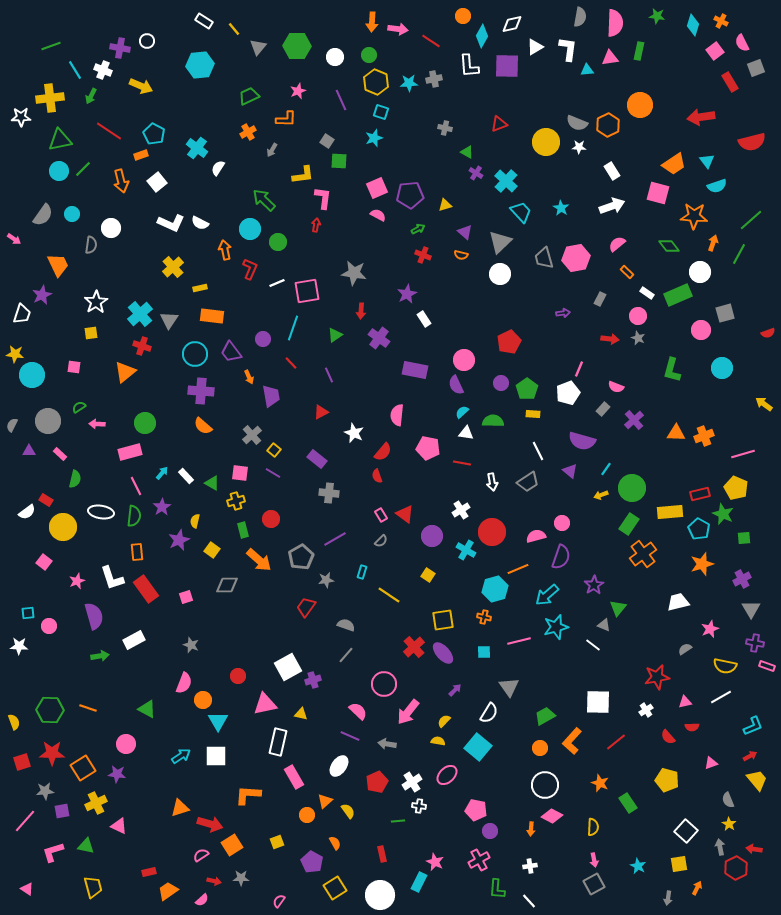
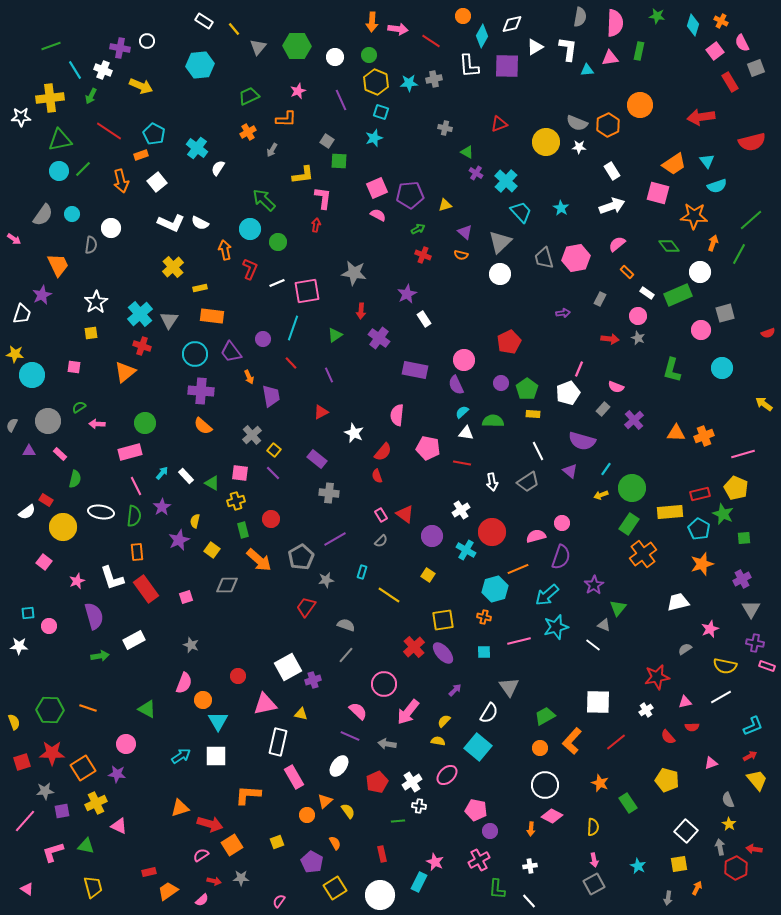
purple line at (273, 473): rotated 14 degrees clockwise
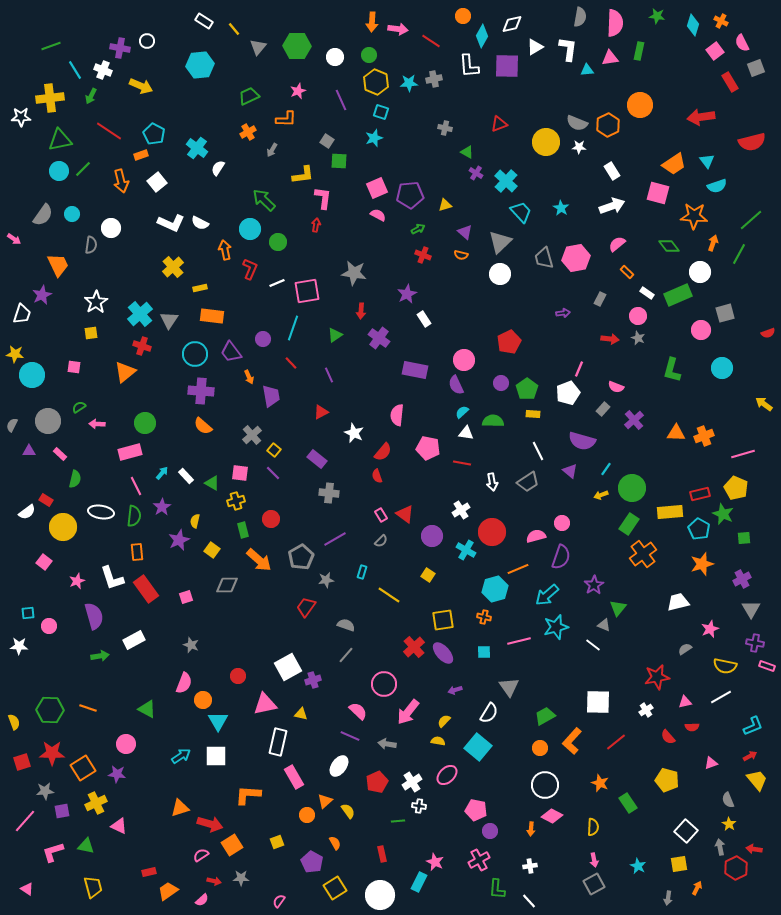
purple arrow at (455, 690): rotated 152 degrees counterclockwise
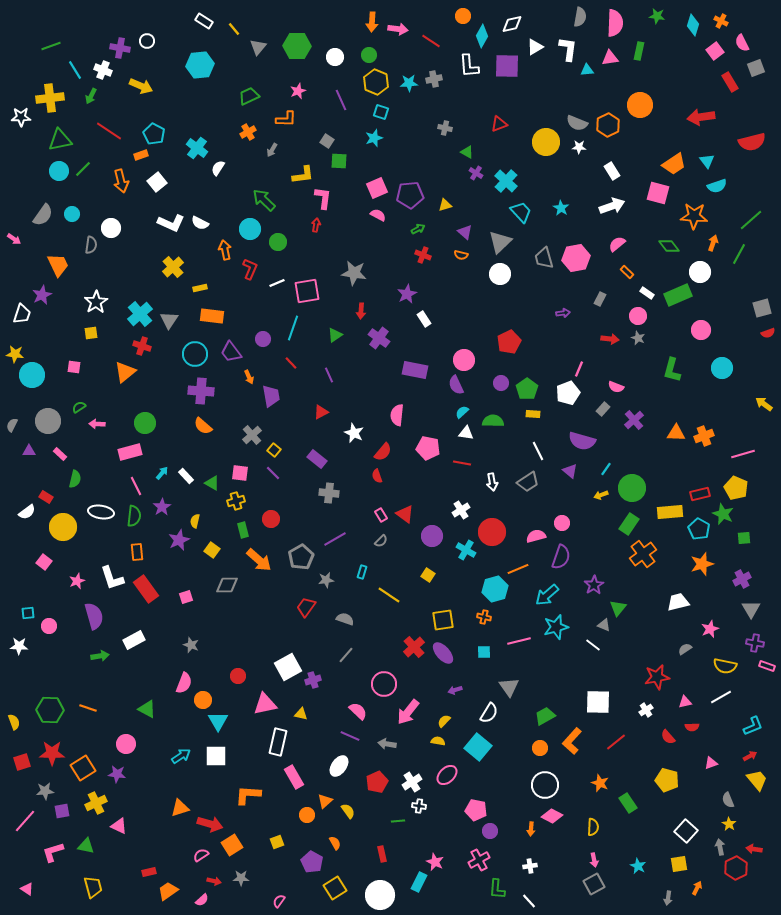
gray square at (725, 313): moved 37 px right, 5 px up
red rectangle at (46, 500): moved 3 px up
gray semicircle at (346, 625): moved 1 px left, 6 px up
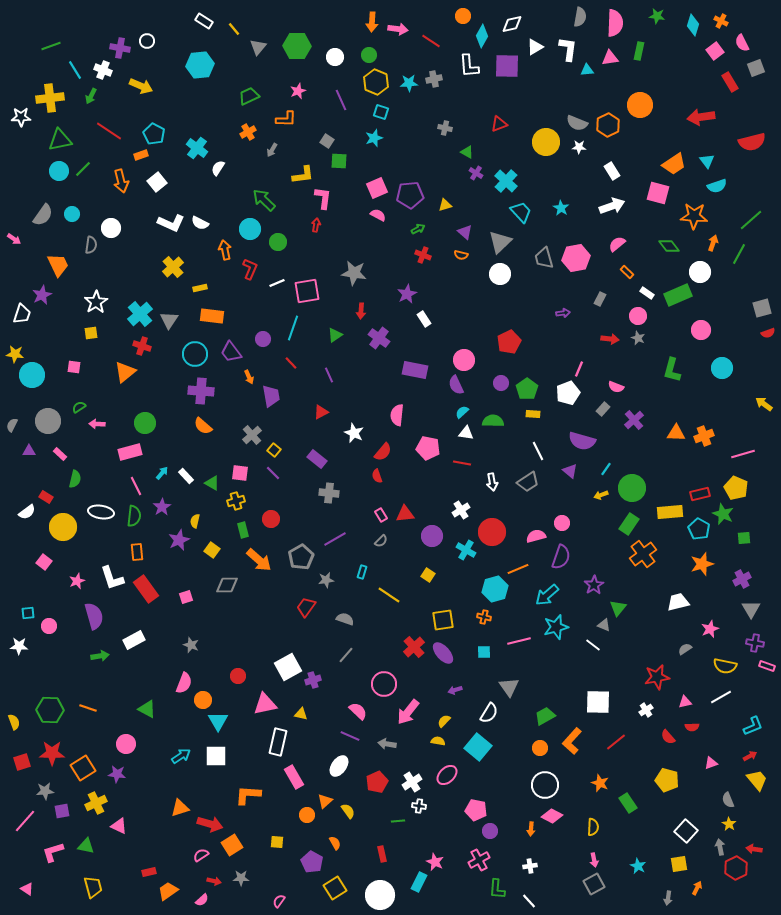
red triangle at (405, 514): rotated 42 degrees counterclockwise
yellow square at (277, 842): rotated 24 degrees clockwise
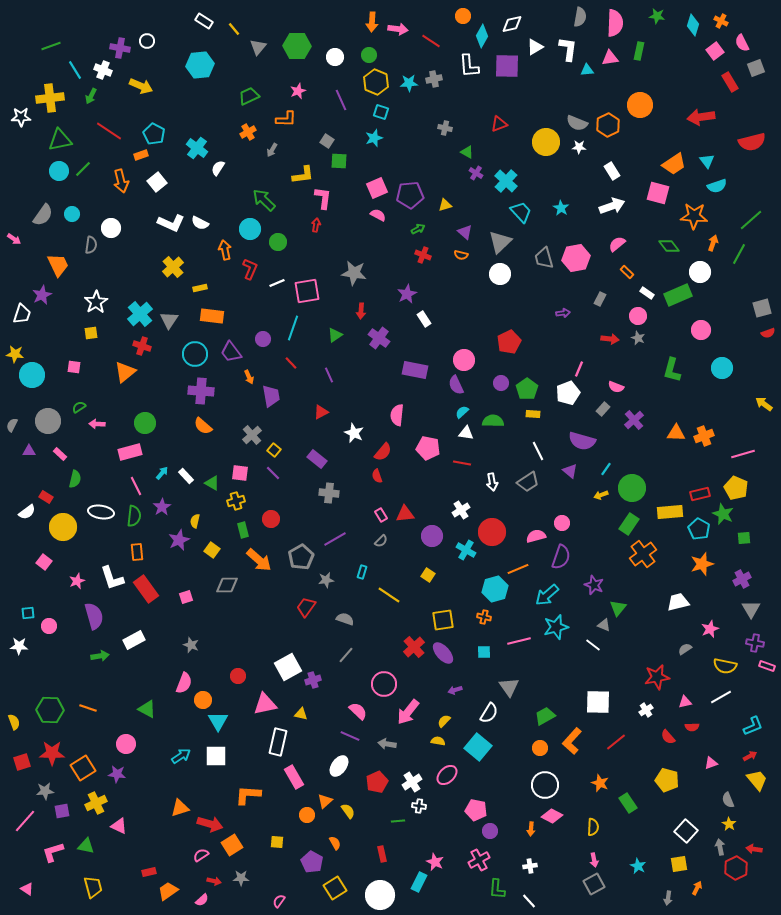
purple star at (594, 585): rotated 18 degrees counterclockwise
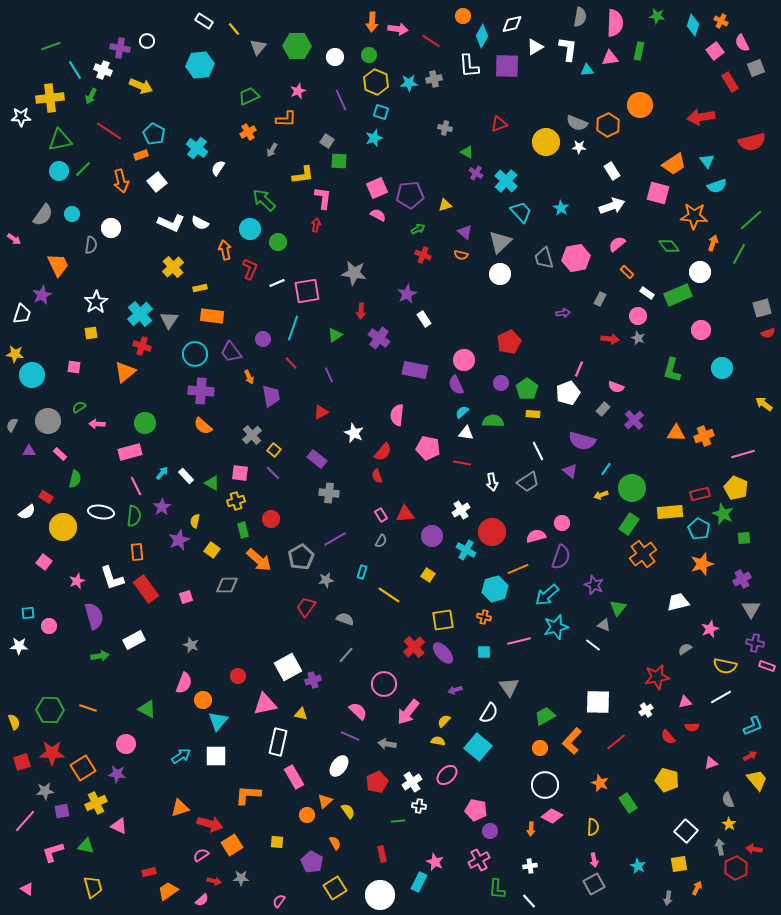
gray semicircle at (381, 541): rotated 16 degrees counterclockwise
cyan triangle at (218, 721): rotated 10 degrees clockwise
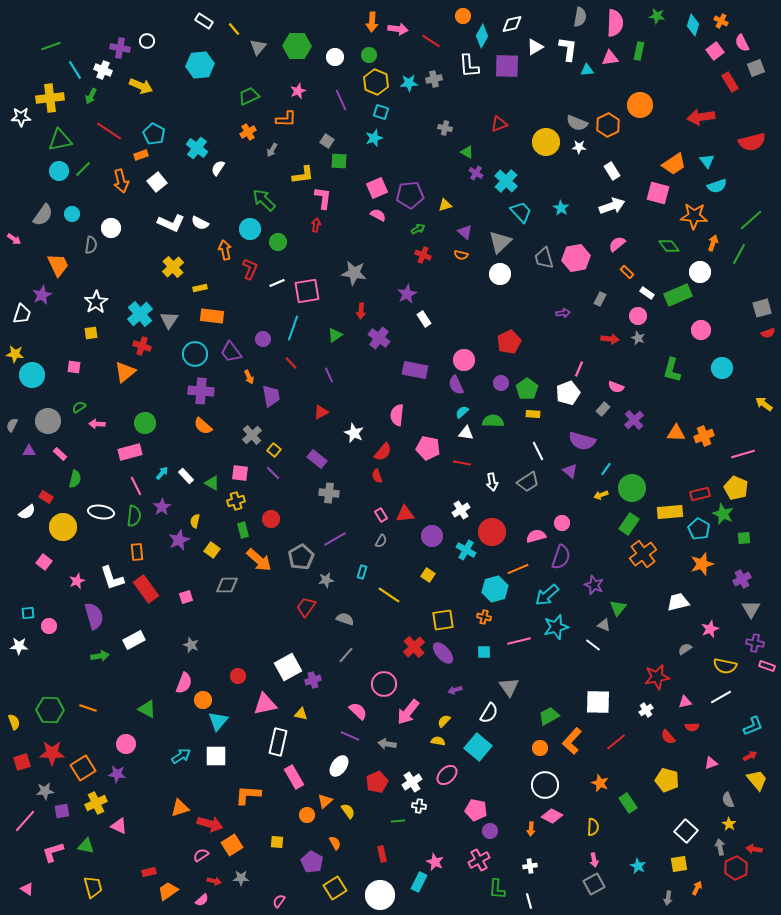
green trapezoid at (545, 716): moved 4 px right
white line at (529, 901): rotated 28 degrees clockwise
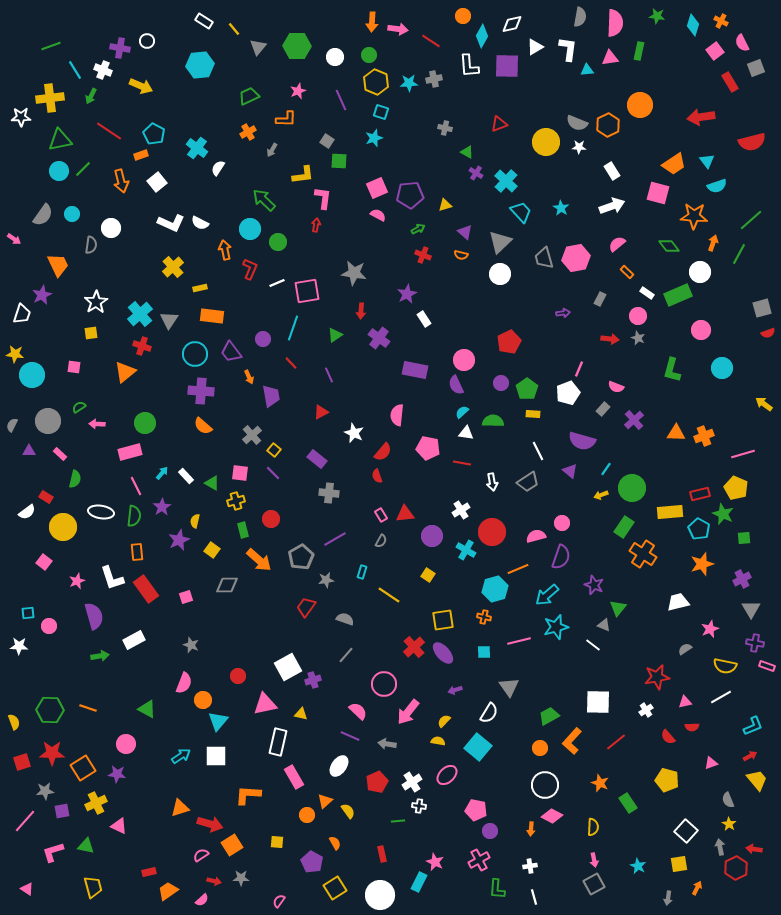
green rectangle at (629, 524): moved 5 px left, 3 px down
orange cross at (643, 554): rotated 20 degrees counterclockwise
white line at (529, 901): moved 5 px right, 4 px up
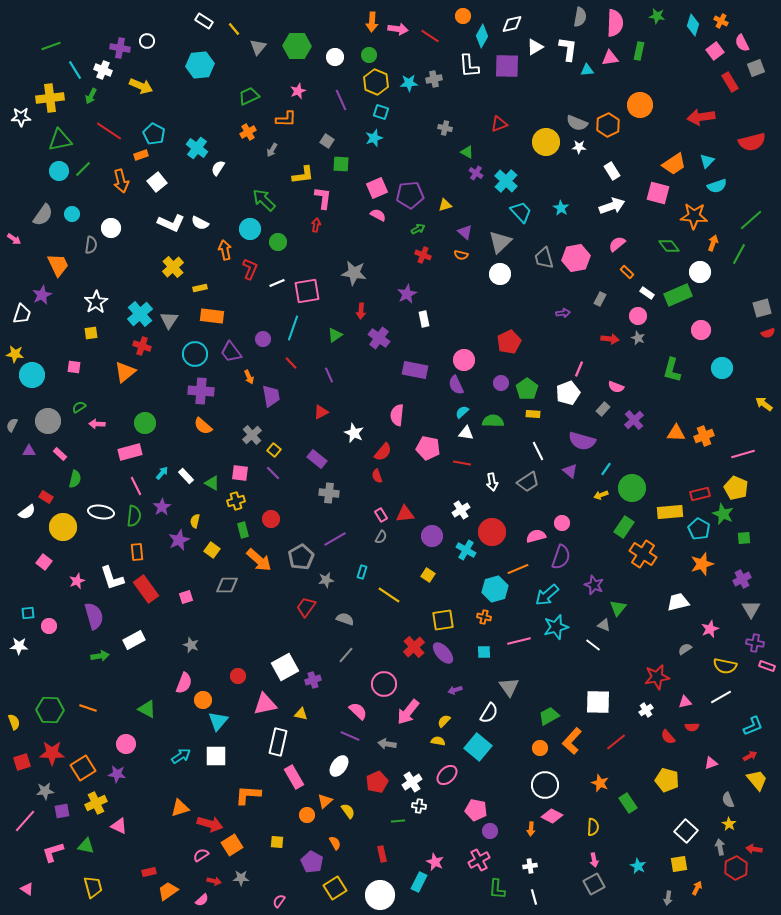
red line at (431, 41): moved 1 px left, 5 px up
green square at (339, 161): moved 2 px right, 3 px down
cyan triangle at (707, 161): rotated 21 degrees clockwise
white rectangle at (424, 319): rotated 21 degrees clockwise
gray semicircle at (381, 541): moved 4 px up
white square at (288, 667): moved 3 px left
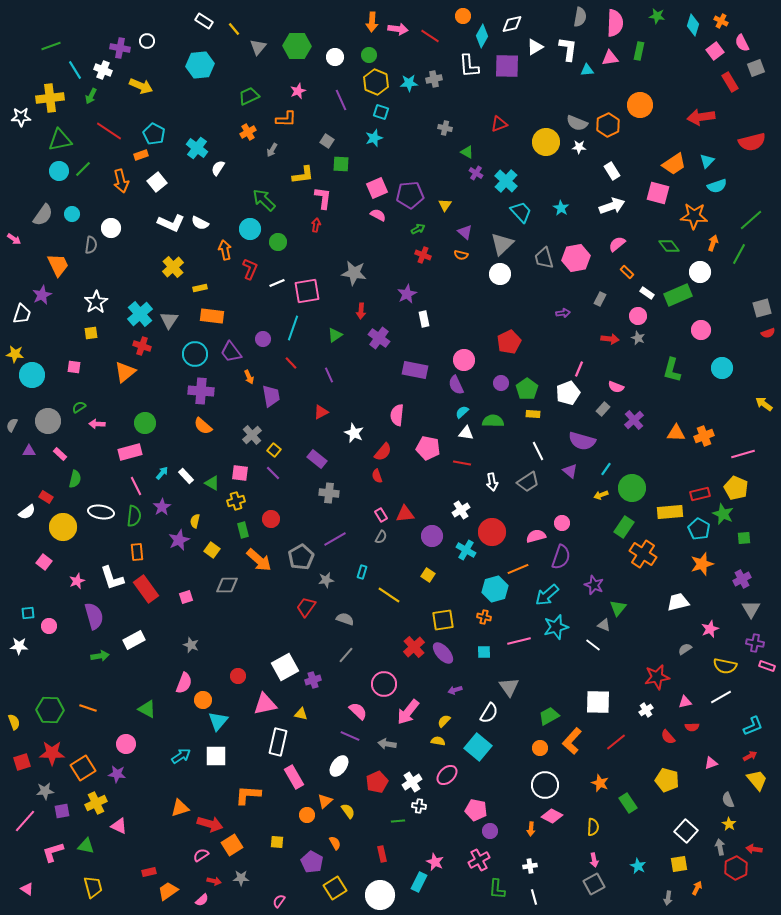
yellow triangle at (445, 205): rotated 40 degrees counterclockwise
gray triangle at (500, 242): moved 2 px right, 2 px down
